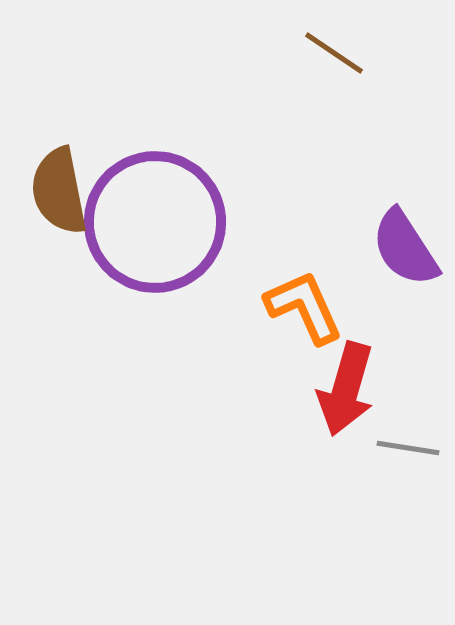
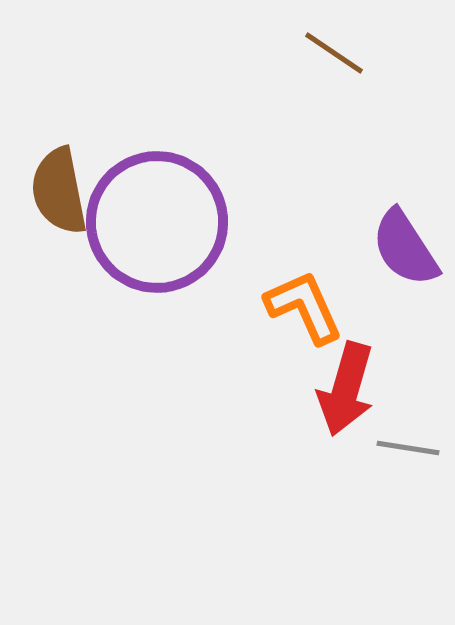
purple circle: moved 2 px right
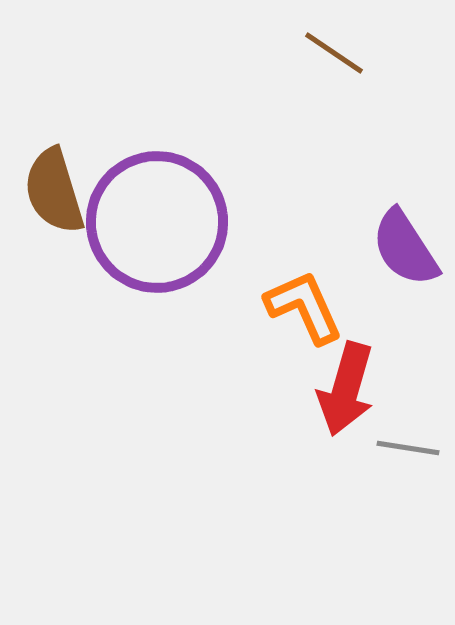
brown semicircle: moved 5 px left; rotated 6 degrees counterclockwise
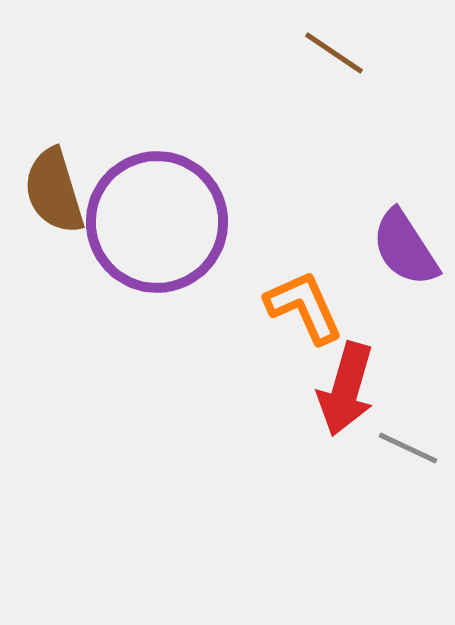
gray line: rotated 16 degrees clockwise
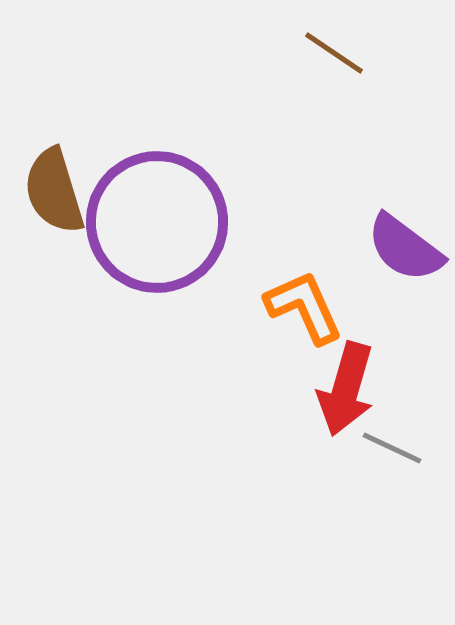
purple semicircle: rotated 20 degrees counterclockwise
gray line: moved 16 px left
